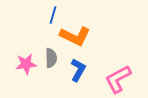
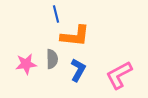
blue line: moved 3 px right, 1 px up; rotated 30 degrees counterclockwise
orange L-shape: rotated 20 degrees counterclockwise
gray semicircle: moved 1 px right, 1 px down
pink L-shape: moved 1 px right, 4 px up
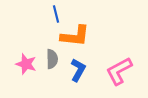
pink star: rotated 25 degrees clockwise
pink L-shape: moved 4 px up
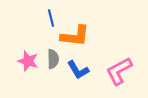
blue line: moved 5 px left, 4 px down
gray semicircle: moved 1 px right
pink star: moved 2 px right, 3 px up
blue L-shape: rotated 120 degrees clockwise
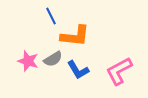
blue line: moved 2 px up; rotated 12 degrees counterclockwise
gray semicircle: rotated 60 degrees clockwise
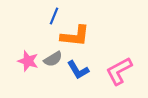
blue line: moved 3 px right; rotated 48 degrees clockwise
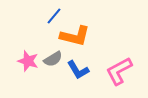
blue line: rotated 18 degrees clockwise
orange L-shape: rotated 8 degrees clockwise
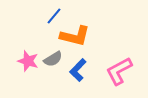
blue L-shape: rotated 75 degrees clockwise
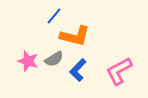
gray semicircle: moved 1 px right
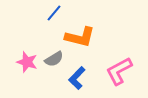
blue line: moved 3 px up
orange L-shape: moved 5 px right, 1 px down
pink star: moved 1 px left, 1 px down
blue L-shape: moved 1 px left, 8 px down
